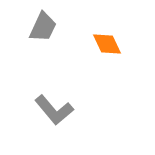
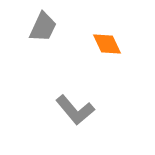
gray L-shape: moved 21 px right
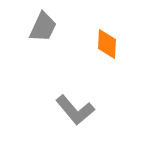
orange diamond: rotated 28 degrees clockwise
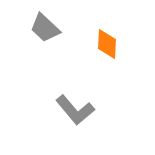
gray trapezoid: moved 2 px right, 1 px down; rotated 108 degrees clockwise
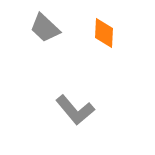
orange diamond: moved 3 px left, 11 px up
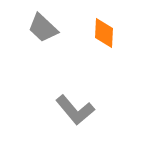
gray trapezoid: moved 2 px left
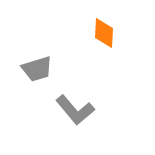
gray trapezoid: moved 6 px left, 41 px down; rotated 60 degrees counterclockwise
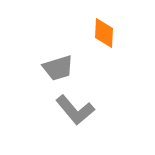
gray trapezoid: moved 21 px right, 1 px up
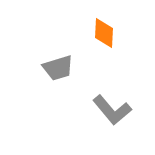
gray L-shape: moved 37 px right
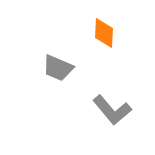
gray trapezoid: rotated 40 degrees clockwise
